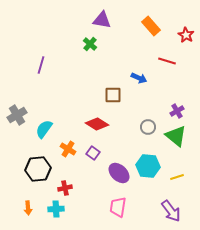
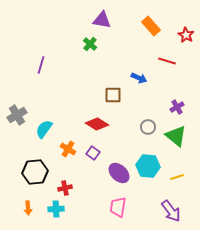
purple cross: moved 4 px up
black hexagon: moved 3 px left, 3 px down
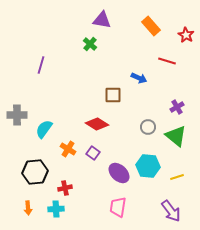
gray cross: rotated 30 degrees clockwise
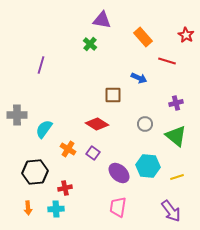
orange rectangle: moved 8 px left, 11 px down
purple cross: moved 1 px left, 4 px up; rotated 16 degrees clockwise
gray circle: moved 3 px left, 3 px up
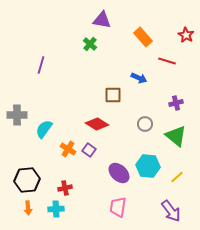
purple square: moved 4 px left, 3 px up
black hexagon: moved 8 px left, 8 px down
yellow line: rotated 24 degrees counterclockwise
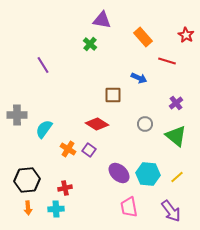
purple line: moved 2 px right; rotated 48 degrees counterclockwise
purple cross: rotated 24 degrees counterclockwise
cyan hexagon: moved 8 px down
pink trapezoid: moved 11 px right; rotated 20 degrees counterclockwise
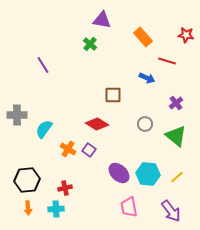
red star: rotated 21 degrees counterclockwise
blue arrow: moved 8 px right
